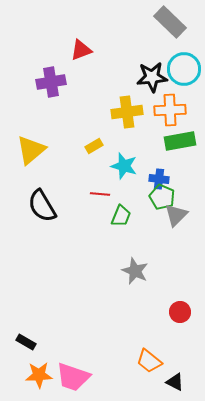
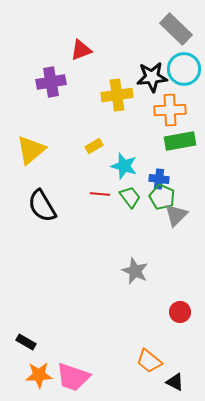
gray rectangle: moved 6 px right, 7 px down
yellow cross: moved 10 px left, 17 px up
green trapezoid: moved 9 px right, 19 px up; rotated 60 degrees counterclockwise
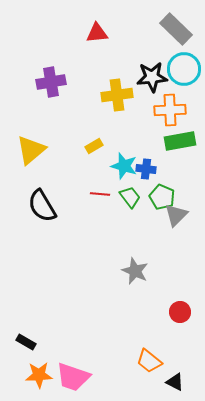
red triangle: moved 16 px right, 17 px up; rotated 15 degrees clockwise
blue cross: moved 13 px left, 10 px up
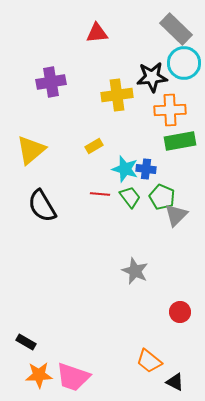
cyan circle: moved 6 px up
cyan star: moved 1 px right, 3 px down
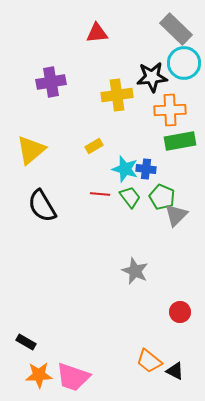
black triangle: moved 11 px up
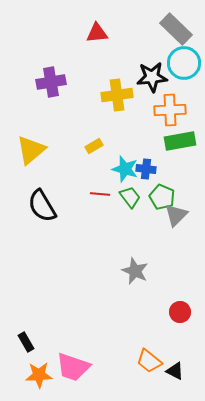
black rectangle: rotated 30 degrees clockwise
pink trapezoid: moved 10 px up
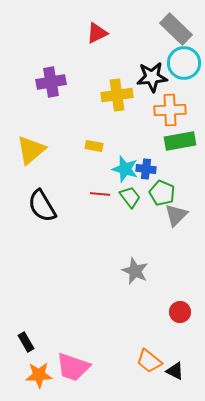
red triangle: rotated 20 degrees counterclockwise
yellow rectangle: rotated 42 degrees clockwise
green pentagon: moved 4 px up
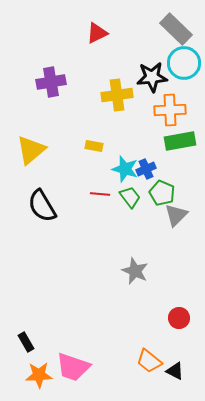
blue cross: rotated 30 degrees counterclockwise
red circle: moved 1 px left, 6 px down
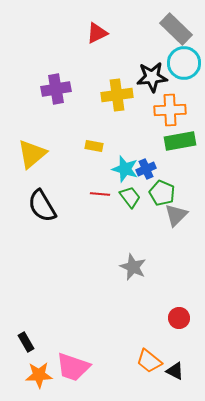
purple cross: moved 5 px right, 7 px down
yellow triangle: moved 1 px right, 4 px down
gray star: moved 2 px left, 4 px up
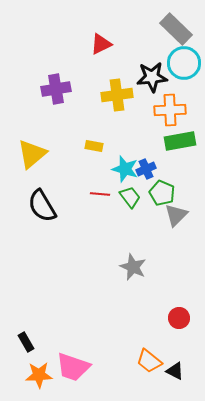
red triangle: moved 4 px right, 11 px down
